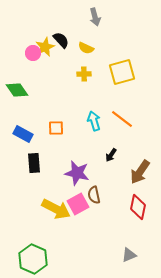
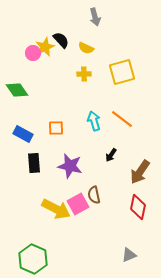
purple star: moved 7 px left, 7 px up
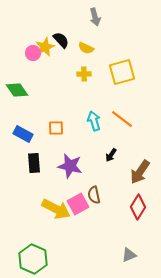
red diamond: rotated 20 degrees clockwise
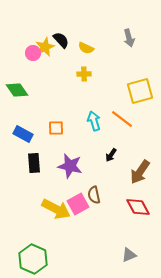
gray arrow: moved 34 px right, 21 px down
yellow square: moved 18 px right, 19 px down
red diamond: rotated 60 degrees counterclockwise
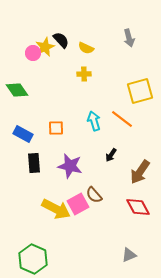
brown semicircle: rotated 30 degrees counterclockwise
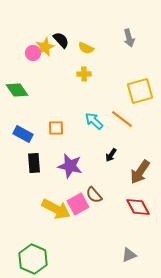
cyan arrow: rotated 30 degrees counterclockwise
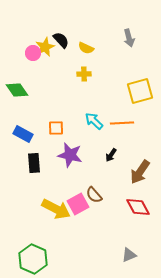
orange line: moved 4 px down; rotated 40 degrees counterclockwise
purple star: moved 11 px up
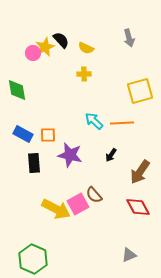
green diamond: rotated 25 degrees clockwise
orange square: moved 8 px left, 7 px down
